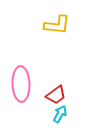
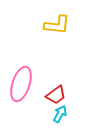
pink ellipse: rotated 20 degrees clockwise
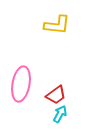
pink ellipse: rotated 8 degrees counterclockwise
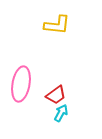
cyan arrow: moved 1 px right, 1 px up
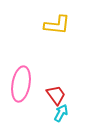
red trapezoid: rotated 90 degrees counterclockwise
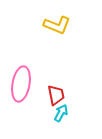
yellow L-shape: rotated 16 degrees clockwise
red trapezoid: rotated 25 degrees clockwise
